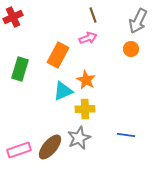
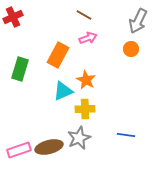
brown line: moved 9 px left; rotated 42 degrees counterclockwise
brown ellipse: moved 1 px left; rotated 36 degrees clockwise
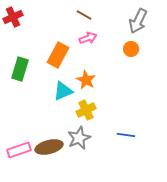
yellow cross: moved 1 px right, 1 px down; rotated 24 degrees counterclockwise
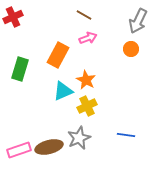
yellow cross: moved 1 px right, 4 px up
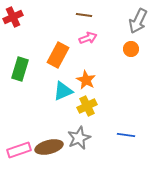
brown line: rotated 21 degrees counterclockwise
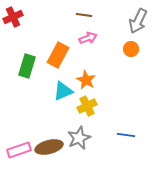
green rectangle: moved 7 px right, 3 px up
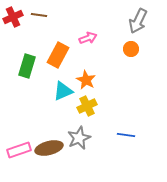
brown line: moved 45 px left
brown ellipse: moved 1 px down
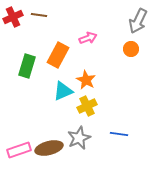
blue line: moved 7 px left, 1 px up
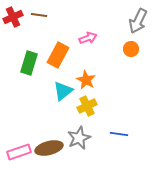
green rectangle: moved 2 px right, 3 px up
cyan triangle: rotated 15 degrees counterclockwise
pink rectangle: moved 2 px down
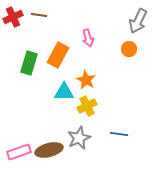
pink arrow: rotated 96 degrees clockwise
orange circle: moved 2 px left
cyan triangle: moved 1 px right, 1 px down; rotated 40 degrees clockwise
brown ellipse: moved 2 px down
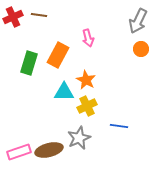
orange circle: moved 12 px right
blue line: moved 8 px up
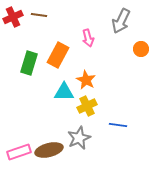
gray arrow: moved 17 px left
blue line: moved 1 px left, 1 px up
